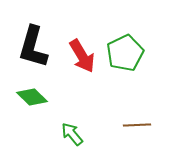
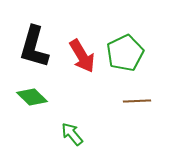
black L-shape: moved 1 px right
brown line: moved 24 px up
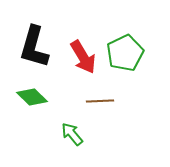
red arrow: moved 1 px right, 1 px down
brown line: moved 37 px left
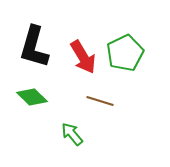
brown line: rotated 20 degrees clockwise
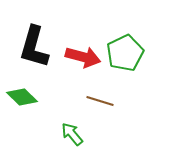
red arrow: rotated 44 degrees counterclockwise
green diamond: moved 10 px left
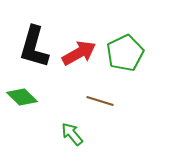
red arrow: moved 4 px left, 4 px up; rotated 44 degrees counterclockwise
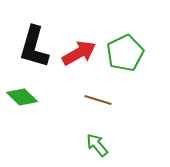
brown line: moved 2 px left, 1 px up
green arrow: moved 25 px right, 11 px down
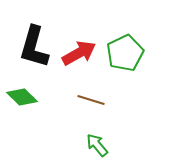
brown line: moved 7 px left
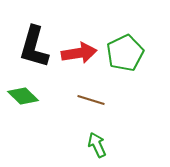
red arrow: rotated 20 degrees clockwise
green diamond: moved 1 px right, 1 px up
green arrow: rotated 15 degrees clockwise
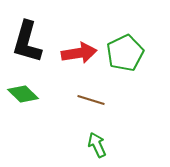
black L-shape: moved 7 px left, 5 px up
green diamond: moved 2 px up
